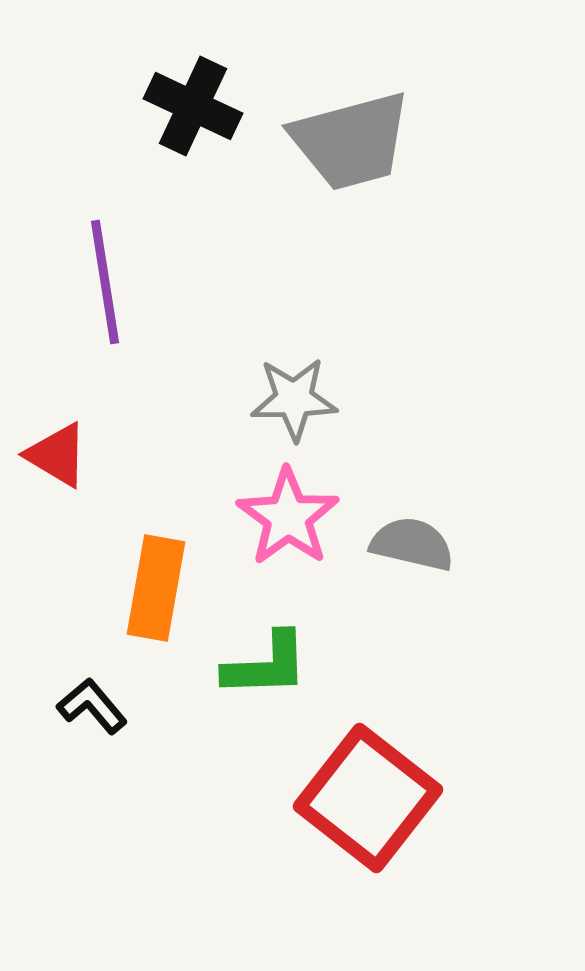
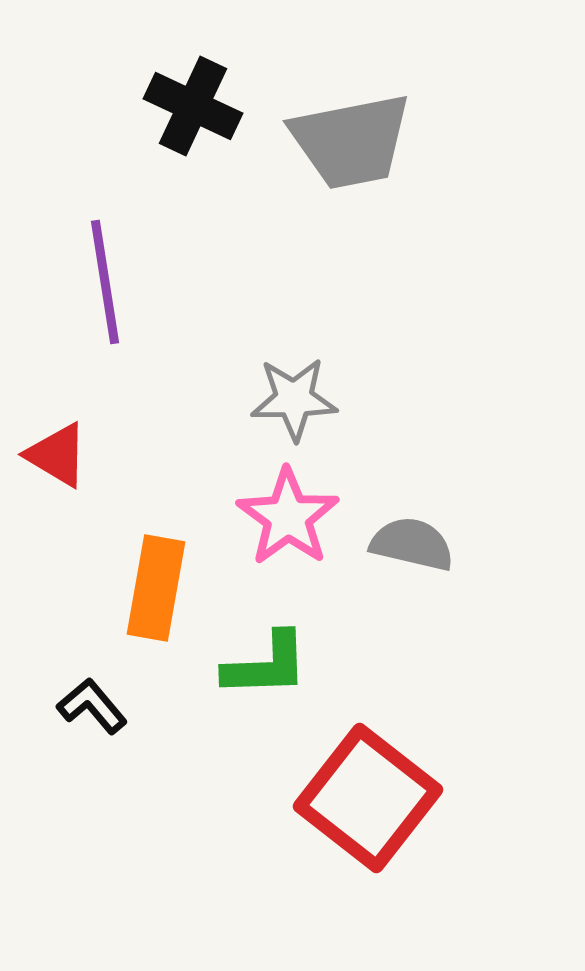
gray trapezoid: rotated 4 degrees clockwise
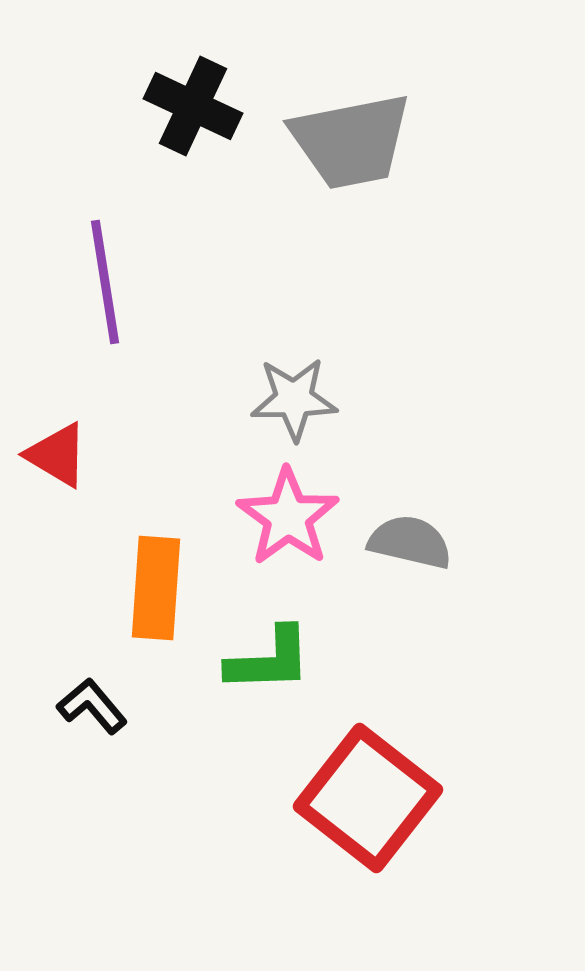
gray semicircle: moved 2 px left, 2 px up
orange rectangle: rotated 6 degrees counterclockwise
green L-shape: moved 3 px right, 5 px up
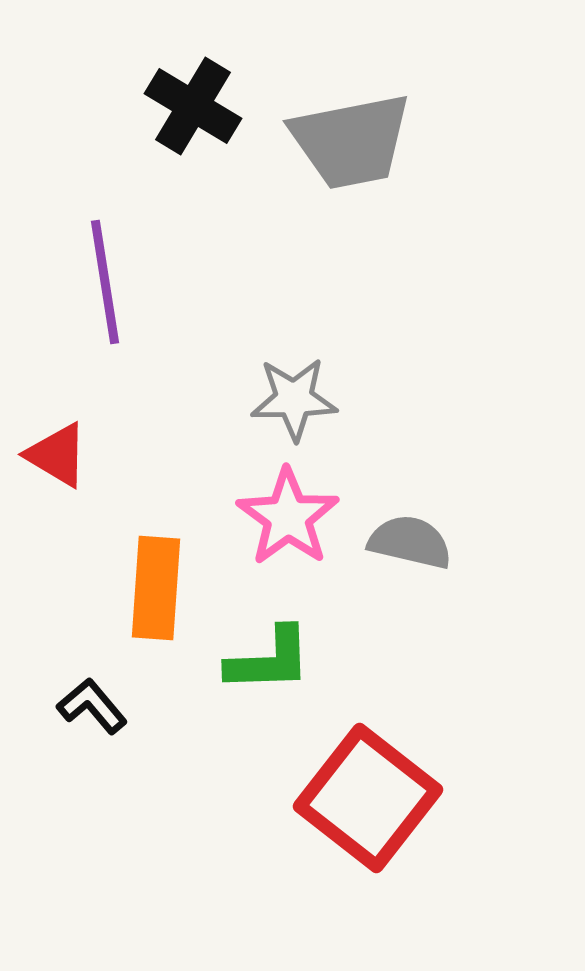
black cross: rotated 6 degrees clockwise
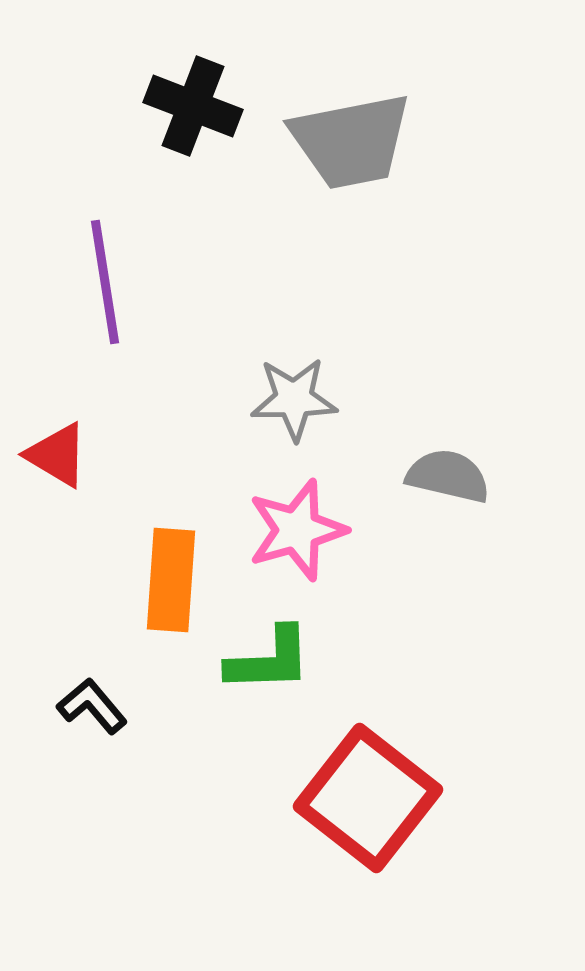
black cross: rotated 10 degrees counterclockwise
pink star: moved 9 px right, 13 px down; rotated 20 degrees clockwise
gray semicircle: moved 38 px right, 66 px up
orange rectangle: moved 15 px right, 8 px up
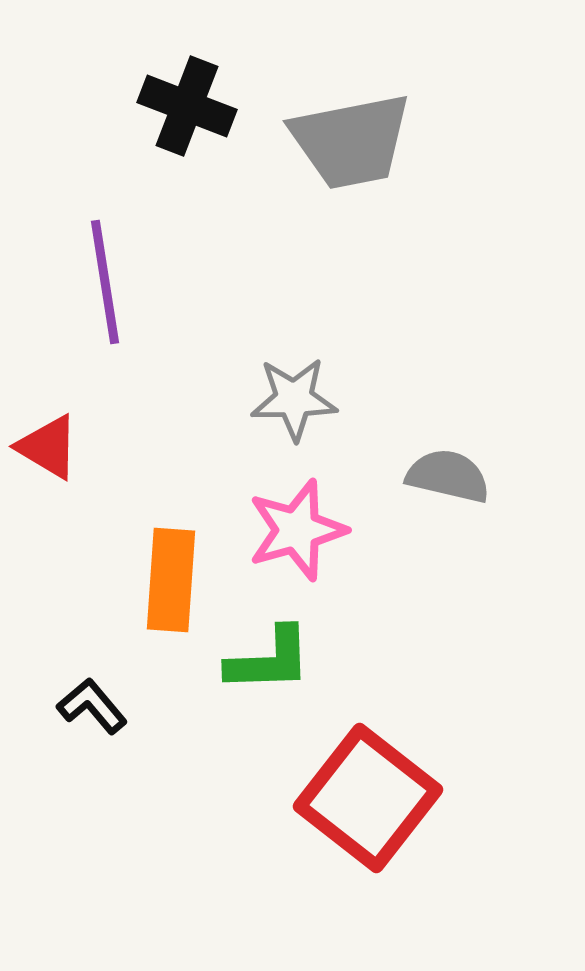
black cross: moved 6 px left
red triangle: moved 9 px left, 8 px up
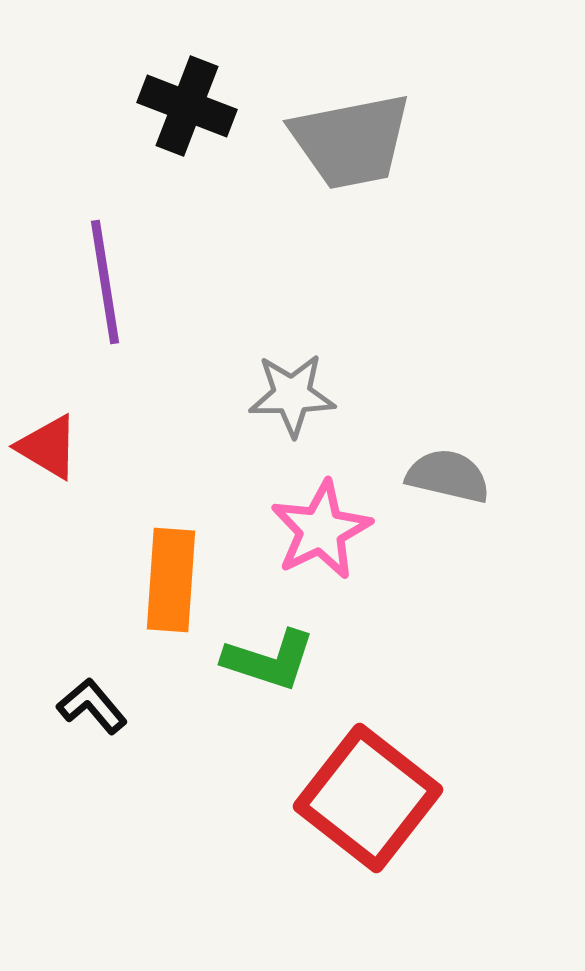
gray star: moved 2 px left, 4 px up
pink star: moved 24 px right; rotated 10 degrees counterclockwise
green L-shape: rotated 20 degrees clockwise
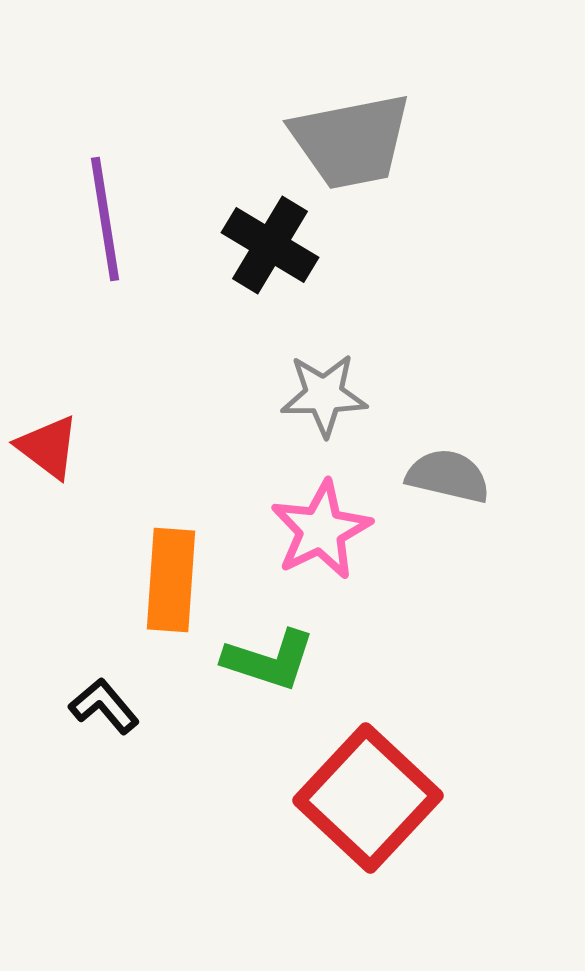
black cross: moved 83 px right, 139 px down; rotated 10 degrees clockwise
purple line: moved 63 px up
gray star: moved 32 px right
red triangle: rotated 6 degrees clockwise
black L-shape: moved 12 px right
red square: rotated 5 degrees clockwise
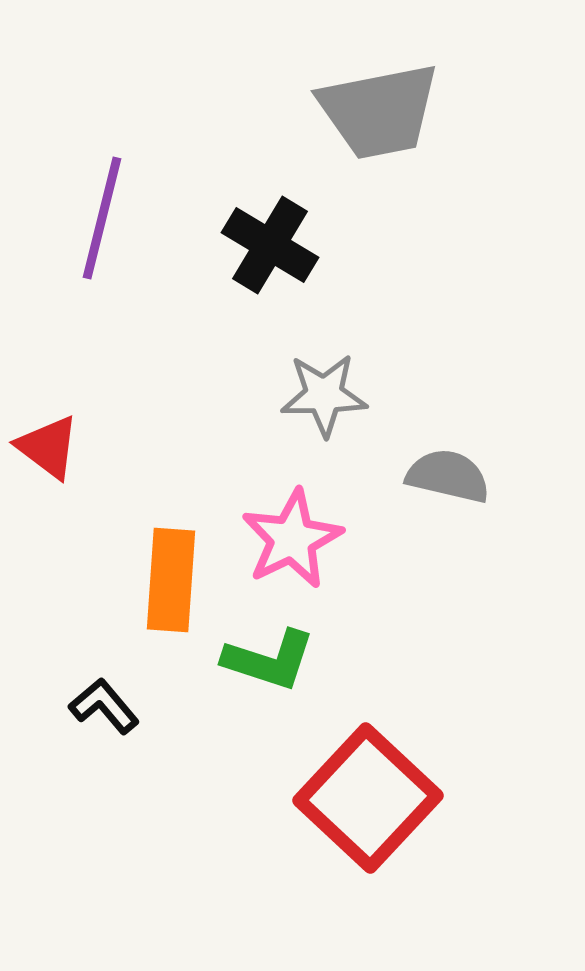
gray trapezoid: moved 28 px right, 30 px up
purple line: moved 3 px left, 1 px up; rotated 23 degrees clockwise
pink star: moved 29 px left, 9 px down
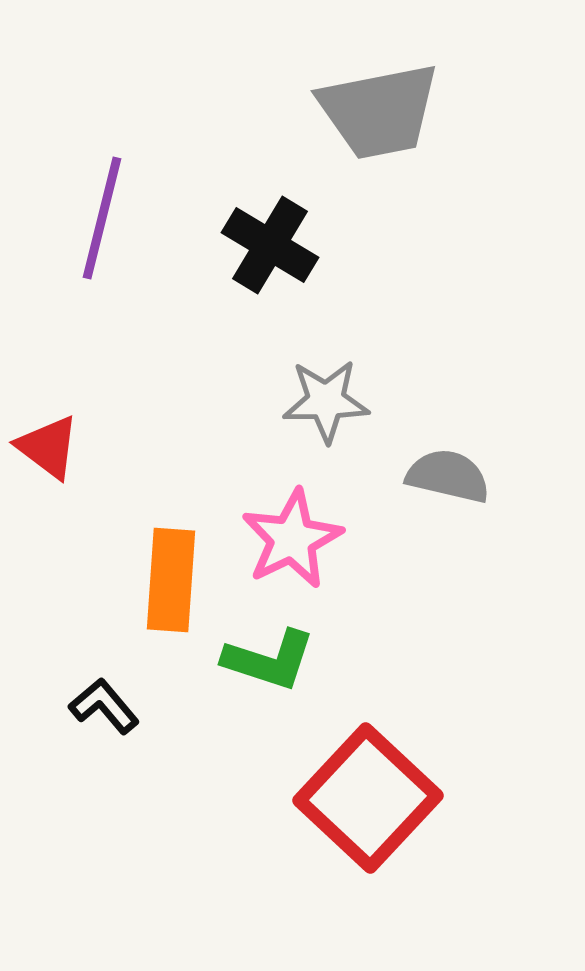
gray star: moved 2 px right, 6 px down
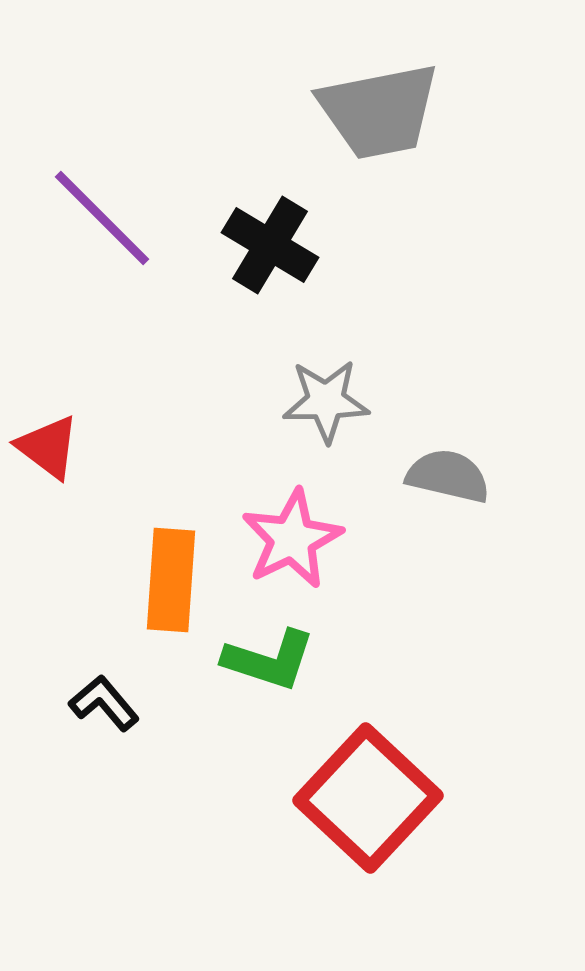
purple line: rotated 59 degrees counterclockwise
black L-shape: moved 3 px up
